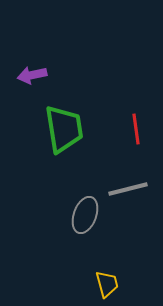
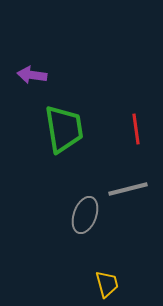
purple arrow: rotated 20 degrees clockwise
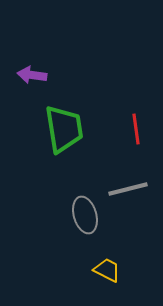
gray ellipse: rotated 36 degrees counterclockwise
yellow trapezoid: moved 14 px up; rotated 48 degrees counterclockwise
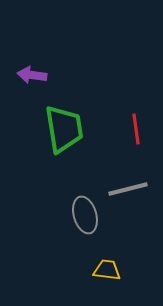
yellow trapezoid: rotated 20 degrees counterclockwise
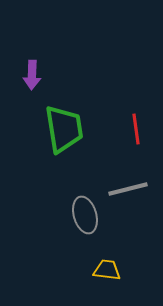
purple arrow: rotated 96 degrees counterclockwise
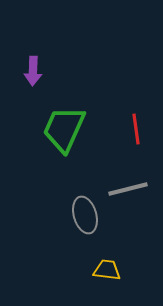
purple arrow: moved 1 px right, 4 px up
green trapezoid: rotated 147 degrees counterclockwise
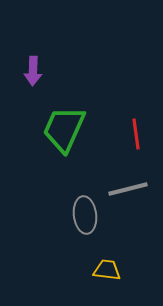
red line: moved 5 px down
gray ellipse: rotated 9 degrees clockwise
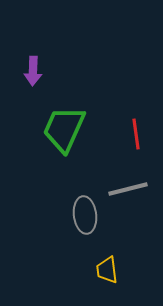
yellow trapezoid: rotated 104 degrees counterclockwise
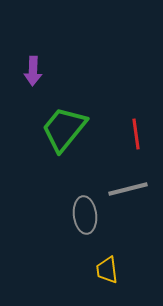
green trapezoid: rotated 15 degrees clockwise
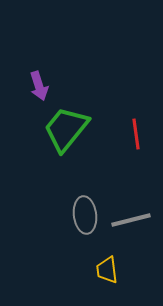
purple arrow: moved 6 px right, 15 px down; rotated 20 degrees counterclockwise
green trapezoid: moved 2 px right
gray line: moved 3 px right, 31 px down
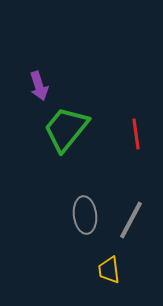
gray line: rotated 48 degrees counterclockwise
yellow trapezoid: moved 2 px right
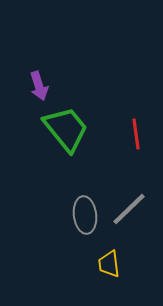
green trapezoid: rotated 102 degrees clockwise
gray line: moved 2 px left, 11 px up; rotated 18 degrees clockwise
yellow trapezoid: moved 6 px up
